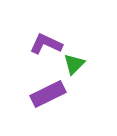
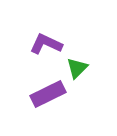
green triangle: moved 3 px right, 4 px down
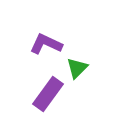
purple rectangle: rotated 28 degrees counterclockwise
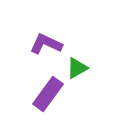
green triangle: rotated 15 degrees clockwise
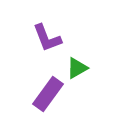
purple L-shape: moved 1 px right, 6 px up; rotated 136 degrees counterclockwise
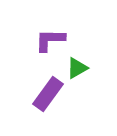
purple L-shape: moved 3 px right, 2 px down; rotated 112 degrees clockwise
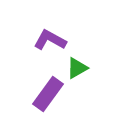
purple L-shape: rotated 28 degrees clockwise
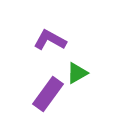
green triangle: moved 5 px down
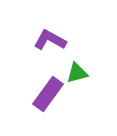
green triangle: rotated 15 degrees clockwise
